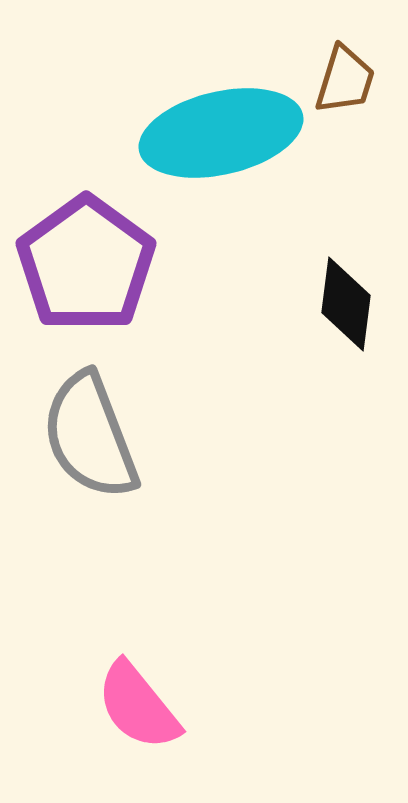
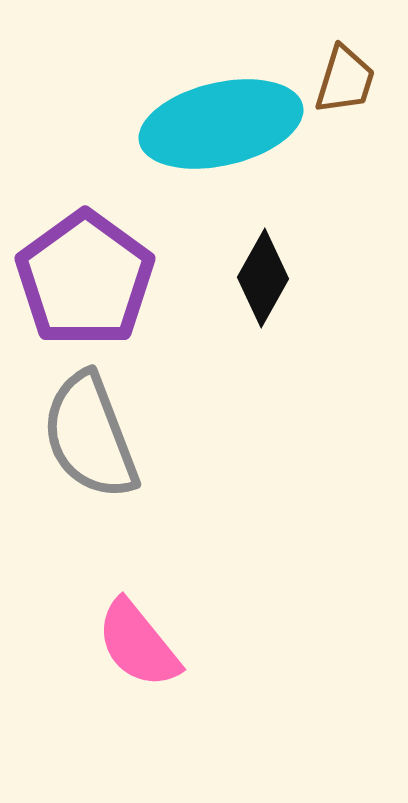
cyan ellipse: moved 9 px up
purple pentagon: moved 1 px left, 15 px down
black diamond: moved 83 px left, 26 px up; rotated 22 degrees clockwise
pink semicircle: moved 62 px up
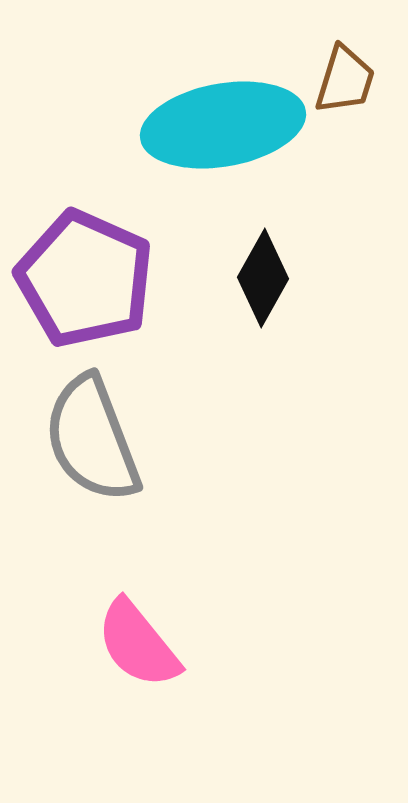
cyan ellipse: moved 2 px right, 1 px down; rotated 3 degrees clockwise
purple pentagon: rotated 12 degrees counterclockwise
gray semicircle: moved 2 px right, 3 px down
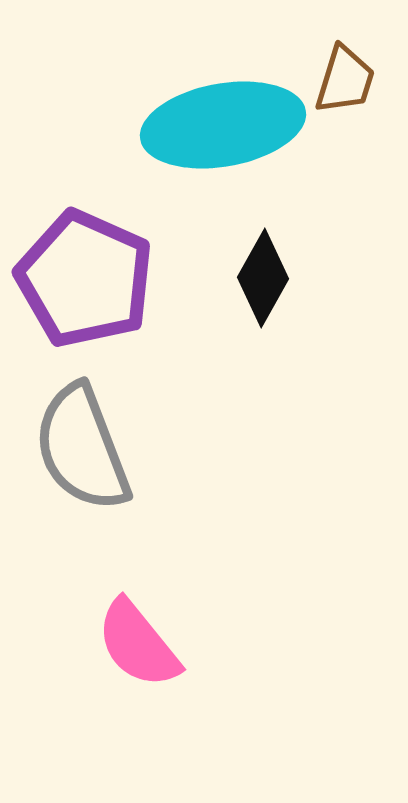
gray semicircle: moved 10 px left, 9 px down
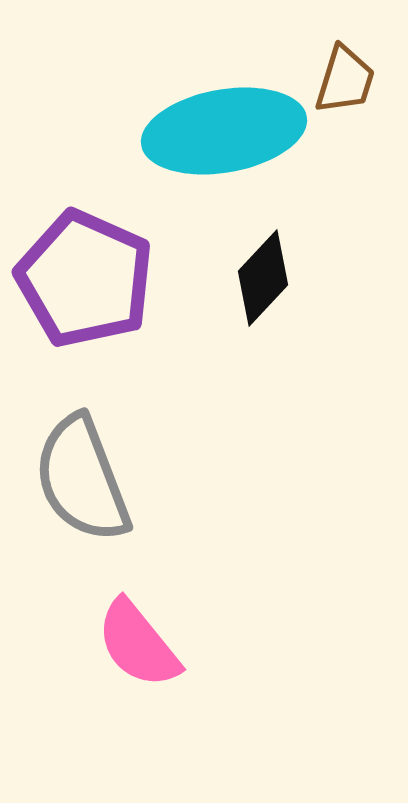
cyan ellipse: moved 1 px right, 6 px down
black diamond: rotated 14 degrees clockwise
gray semicircle: moved 31 px down
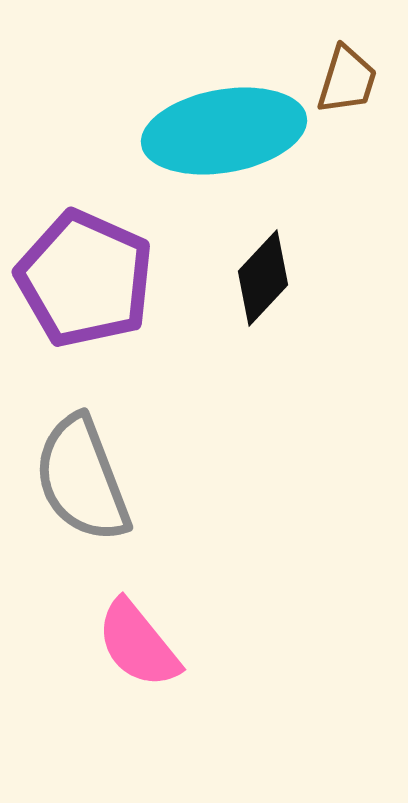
brown trapezoid: moved 2 px right
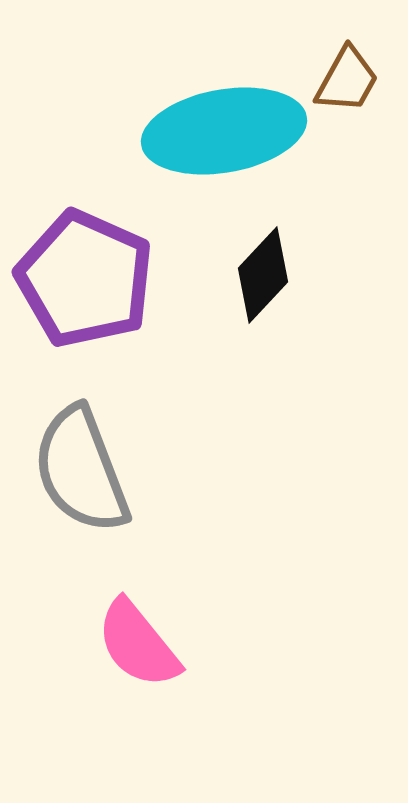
brown trapezoid: rotated 12 degrees clockwise
black diamond: moved 3 px up
gray semicircle: moved 1 px left, 9 px up
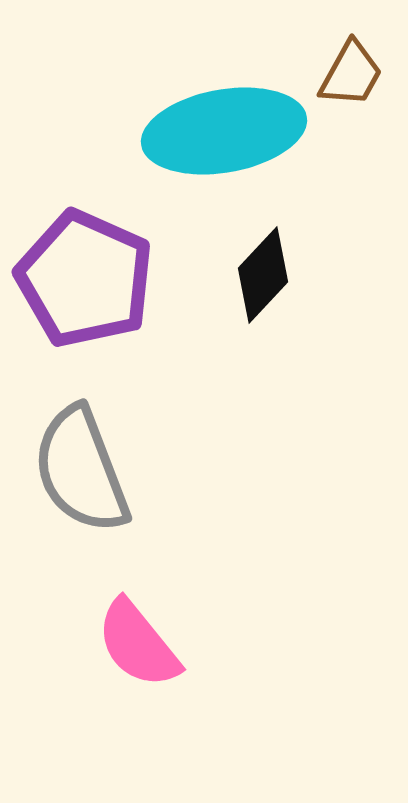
brown trapezoid: moved 4 px right, 6 px up
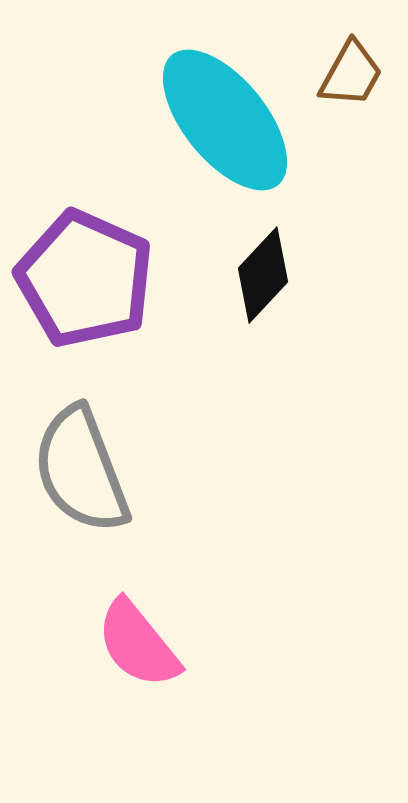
cyan ellipse: moved 1 px right, 11 px up; rotated 61 degrees clockwise
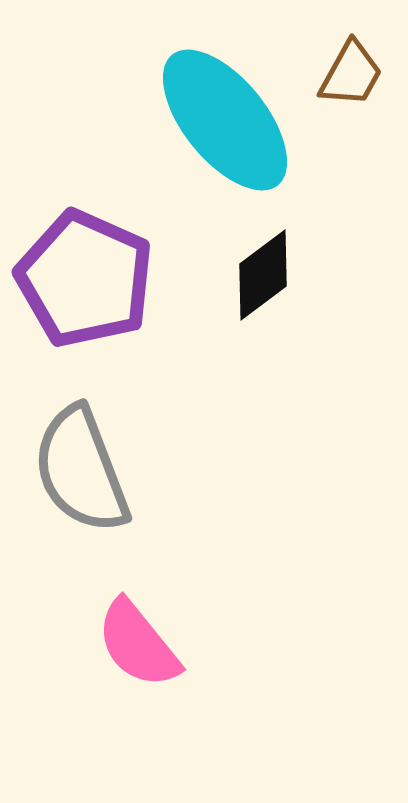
black diamond: rotated 10 degrees clockwise
